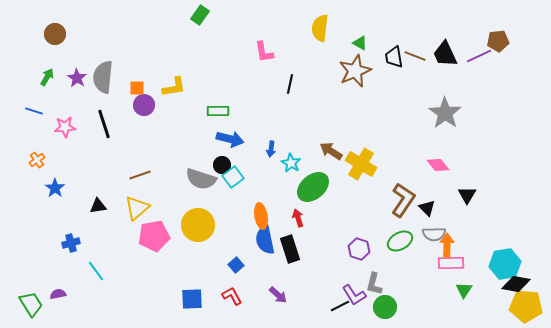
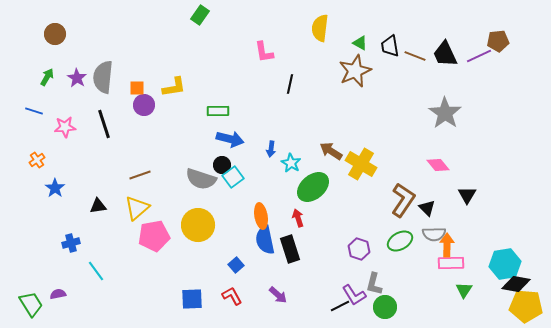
black trapezoid at (394, 57): moved 4 px left, 11 px up
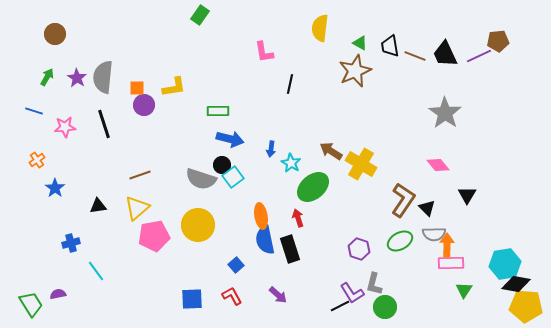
purple L-shape at (354, 295): moved 2 px left, 2 px up
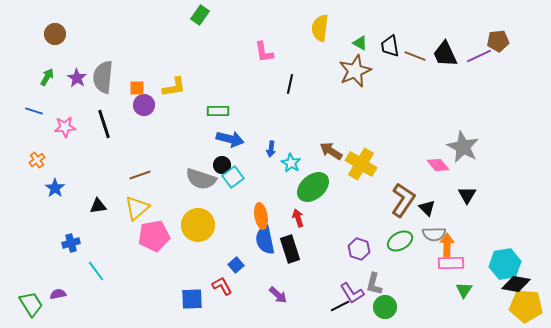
gray star at (445, 113): moved 18 px right, 34 px down; rotated 8 degrees counterclockwise
red L-shape at (232, 296): moved 10 px left, 10 px up
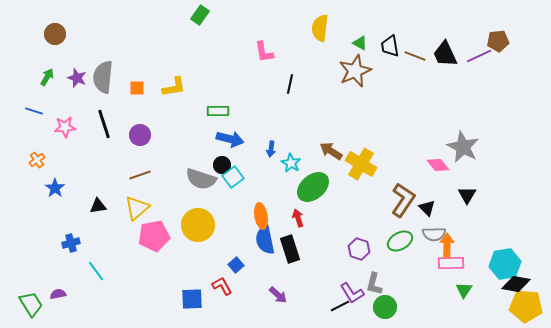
purple star at (77, 78): rotated 12 degrees counterclockwise
purple circle at (144, 105): moved 4 px left, 30 px down
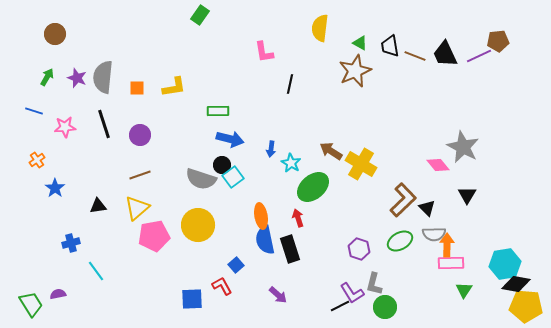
brown L-shape at (403, 200): rotated 12 degrees clockwise
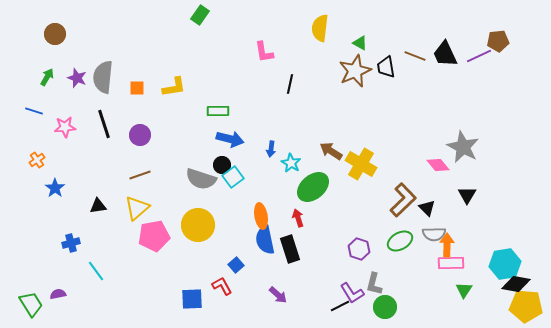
black trapezoid at (390, 46): moved 4 px left, 21 px down
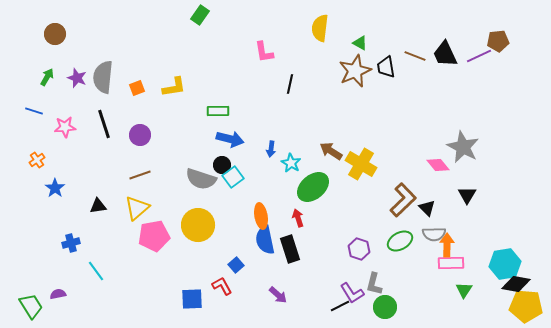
orange square at (137, 88): rotated 21 degrees counterclockwise
green trapezoid at (31, 304): moved 2 px down
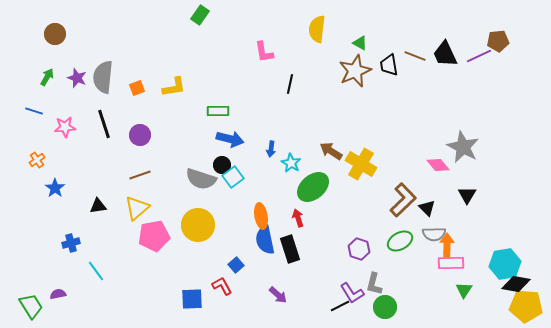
yellow semicircle at (320, 28): moved 3 px left, 1 px down
black trapezoid at (386, 67): moved 3 px right, 2 px up
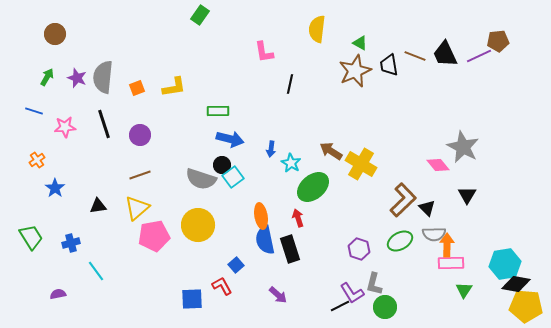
green trapezoid at (31, 306): moved 69 px up
